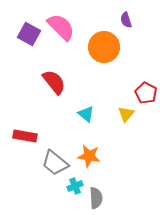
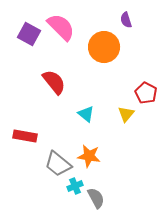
gray trapezoid: moved 3 px right, 1 px down
gray semicircle: rotated 25 degrees counterclockwise
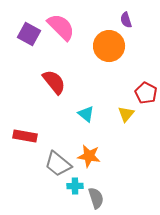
orange circle: moved 5 px right, 1 px up
cyan cross: rotated 21 degrees clockwise
gray semicircle: rotated 10 degrees clockwise
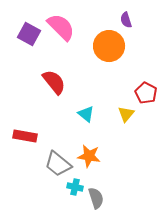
cyan cross: moved 1 px down; rotated 14 degrees clockwise
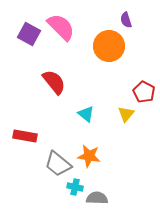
red pentagon: moved 2 px left, 1 px up
gray semicircle: moved 1 px right; rotated 70 degrees counterclockwise
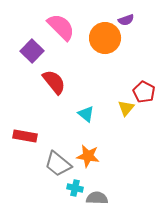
purple semicircle: rotated 91 degrees counterclockwise
purple square: moved 3 px right, 17 px down; rotated 15 degrees clockwise
orange circle: moved 4 px left, 8 px up
yellow triangle: moved 6 px up
orange star: moved 1 px left
cyan cross: moved 1 px down
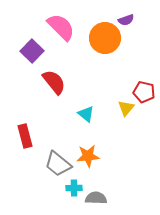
red pentagon: rotated 15 degrees counterclockwise
red rectangle: rotated 65 degrees clockwise
orange star: rotated 15 degrees counterclockwise
cyan cross: moved 1 px left; rotated 14 degrees counterclockwise
gray semicircle: moved 1 px left
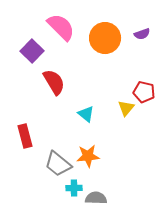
purple semicircle: moved 16 px right, 14 px down
red semicircle: rotated 8 degrees clockwise
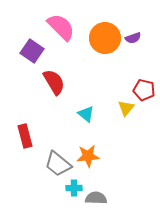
purple semicircle: moved 9 px left, 4 px down
purple square: rotated 10 degrees counterclockwise
red pentagon: moved 2 px up
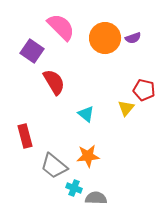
gray trapezoid: moved 4 px left, 2 px down
cyan cross: rotated 21 degrees clockwise
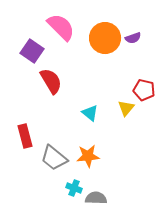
red semicircle: moved 3 px left, 1 px up
cyan triangle: moved 4 px right, 1 px up
gray trapezoid: moved 8 px up
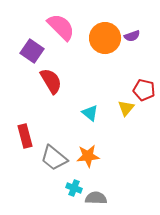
purple semicircle: moved 1 px left, 2 px up
